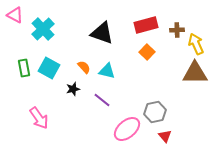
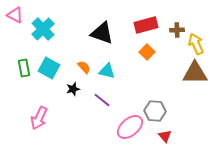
gray hexagon: moved 1 px up; rotated 15 degrees clockwise
pink arrow: rotated 60 degrees clockwise
pink ellipse: moved 3 px right, 2 px up
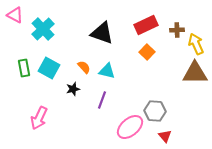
red rectangle: rotated 10 degrees counterclockwise
purple line: rotated 72 degrees clockwise
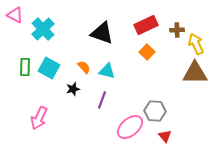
green rectangle: moved 1 px right, 1 px up; rotated 12 degrees clockwise
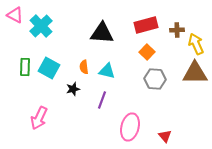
red rectangle: rotated 10 degrees clockwise
cyan cross: moved 2 px left, 3 px up
black triangle: rotated 15 degrees counterclockwise
orange semicircle: rotated 144 degrees counterclockwise
gray hexagon: moved 32 px up
pink ellipse: rotated 36 degrees counterclockwise
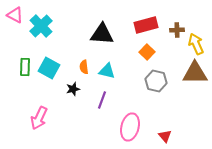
black triangle: moved 1 px down
gray hexagon: moved 1 px right, 2 px down; rotated 10 degrees clockwise
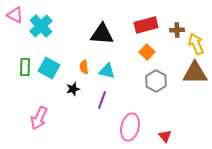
gray hexagon: rotated 15 degrees clockwise
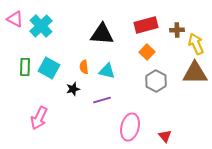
pink triangle: moved 4 px down
purple line: rotated 54 degrees clockwise
